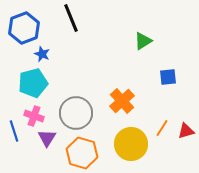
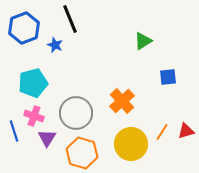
black line: moved 1 px left, 1 px down
blue star: moved 13 px right, 9 px up
orange line: moved 4 px down
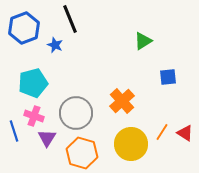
red triangle: moved 1 px left, 2 px down; rotated 48 degrees clockwise
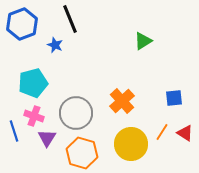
blue hexagon: moved 2 px left, 4 px up
blue square: moved 6 px right, 21 px down
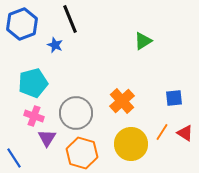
blue line: moved 27 px down; rotated 15 degrees counterclockwise
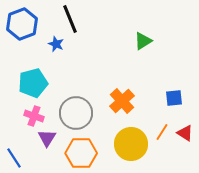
blue star: moved 1 px right, 1 px up
orange hexagon: moved 1 px left; rotated 16 degrees counterclockwise
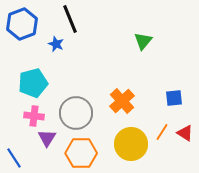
green triangle: rotated 18 degrees counterclockwise
pink cross: rotated 12 degrees counterclockwise
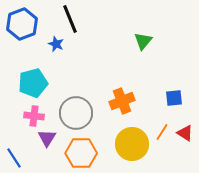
orange cross: rotated 20 degrees clockwise
yellow circle: moved 1 px right
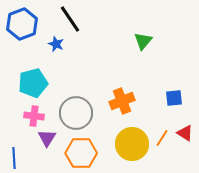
black line: rotated 12 degrees counterclockwise
orange line: moved 6 px down
blue line: rotated 30 degrees clockwise
